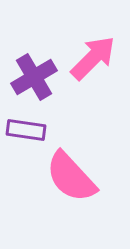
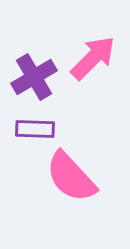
purple rectangle: moved 9 px right, 1 px up; rotated 6 degrees counterclockwise
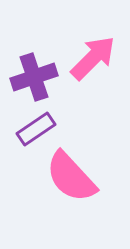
purple cross: rotated 12 degrees clockwise
purple rectangle: moved 1 px right; rotated 36 degrees counterclockwise
